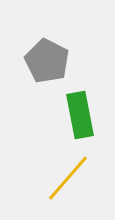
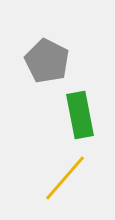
yellow line: moved 3 px left
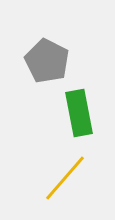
green rectangle: moved 1 px left, 2 px up
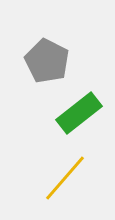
green rectangle: rotated 63 degrees clockwise
